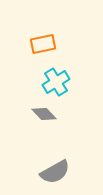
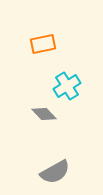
cyan cross: moved 11 px right, 4 px down
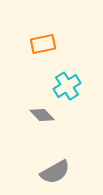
gray diamond: moved 2 px left, 1 px down
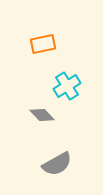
gray semicircle: moved 2 px right, 8 px up
